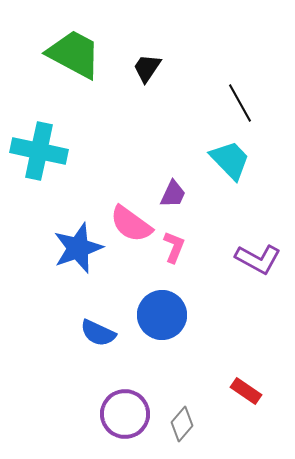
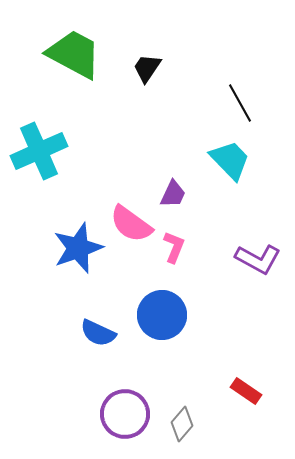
cyan cross: rotated 36 degrees counterclockwise
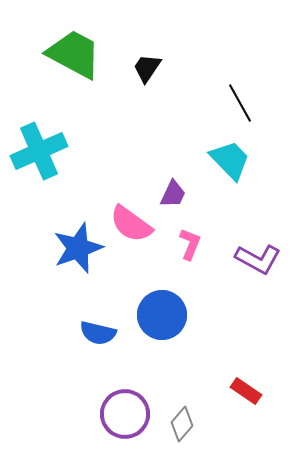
pink L-shape: moved 16 px right, 3 px up
blue semicircle: rotated 12 degrees counterclockwise
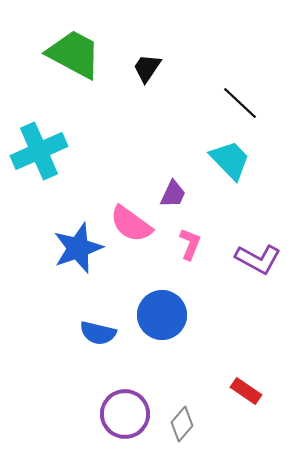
black line: rotated 18 degrees counterclockwise
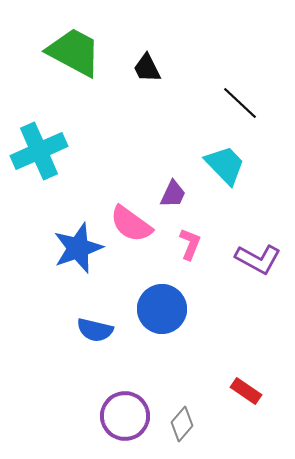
green trapezoid: moved 2 px up
black trapezoid: rotated 60 degrees counterclockwise
cyan trapezoid: moved 5 px left, 5 px down
blue circle: moved 6 px up
blue semicircle: moved 3 px left, 3 px up
purple circle: moved 2 px down
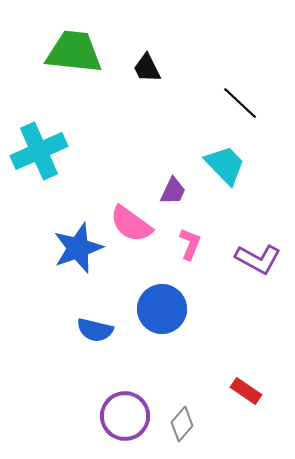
green trapezoid: rotated 22 degrees counterclockwise
purple trapezoid: moved 3 px up
